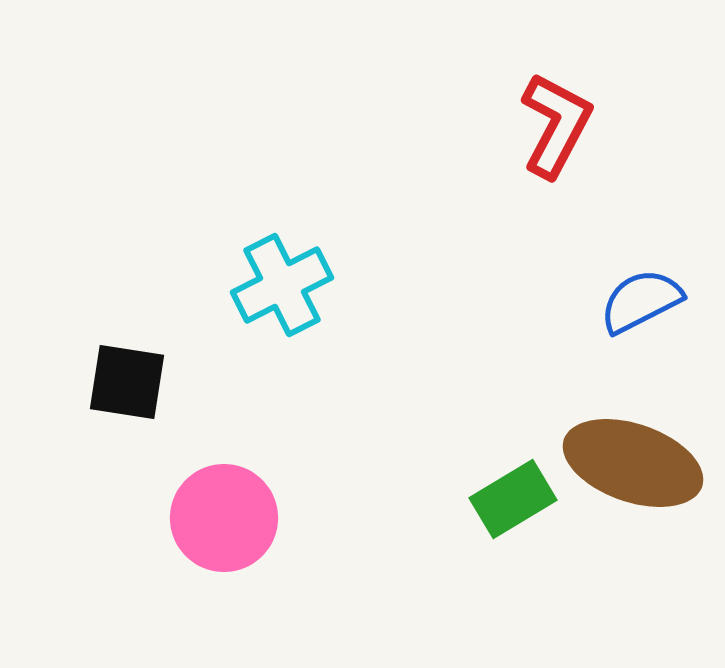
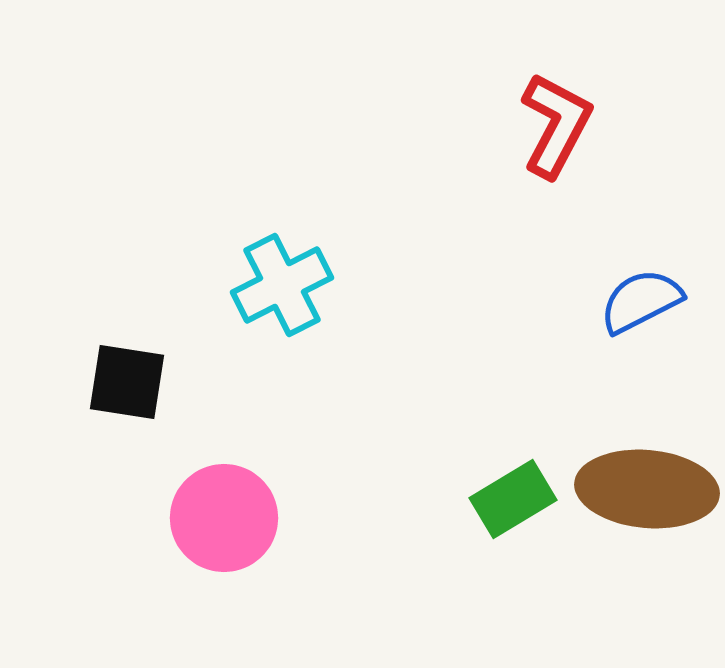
brown ellipse: moved 14 px right, 26 px down; rotated 14 degrees counterclockwise
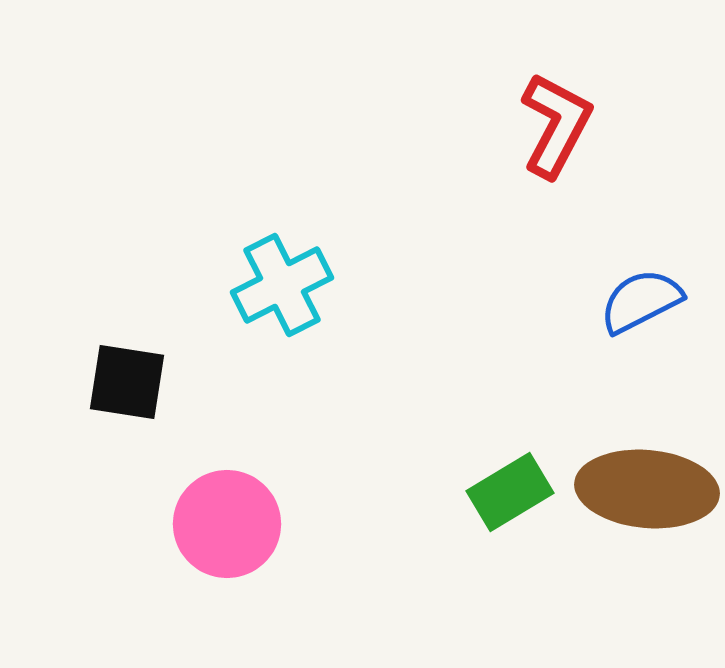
green rectangle: moved 3 px left, 7 px up
pink circle: moved 3 px right, 6 px down
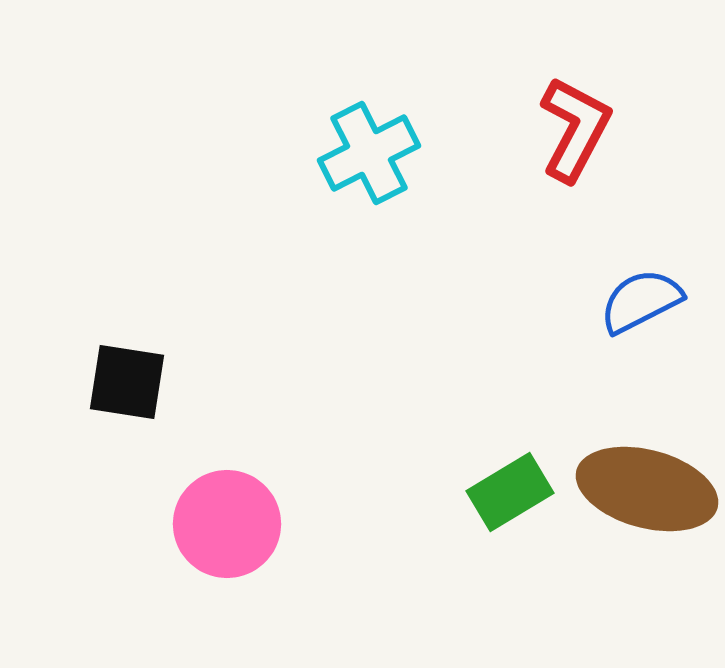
red L-shape: moved 19 px right, 4 px down
cyan cross: moved 87 px right, 132 px up
brown ellipse: rotated 10 degrees clockwise
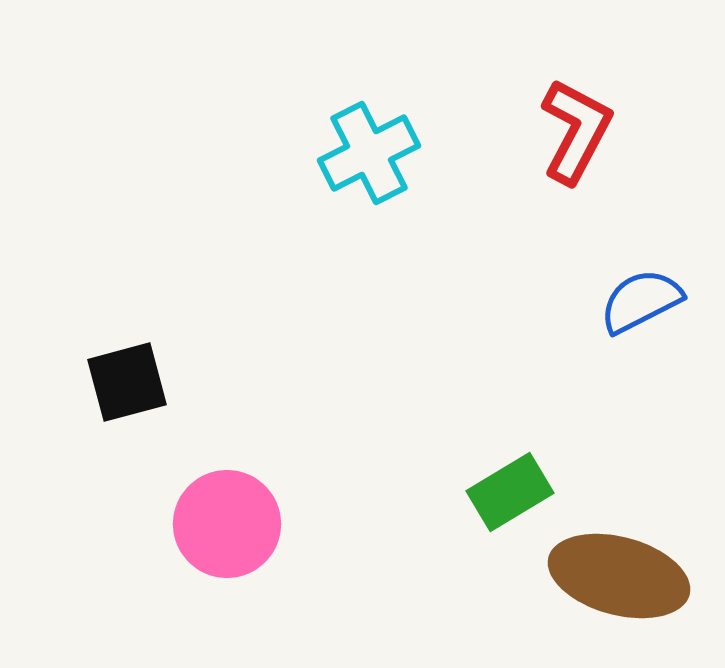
red L-shape: moved 1 px right, 2 px down
black square: rotated 24 degrees counterclockwise
brown ellipse: moved 28 px left, 87 px down
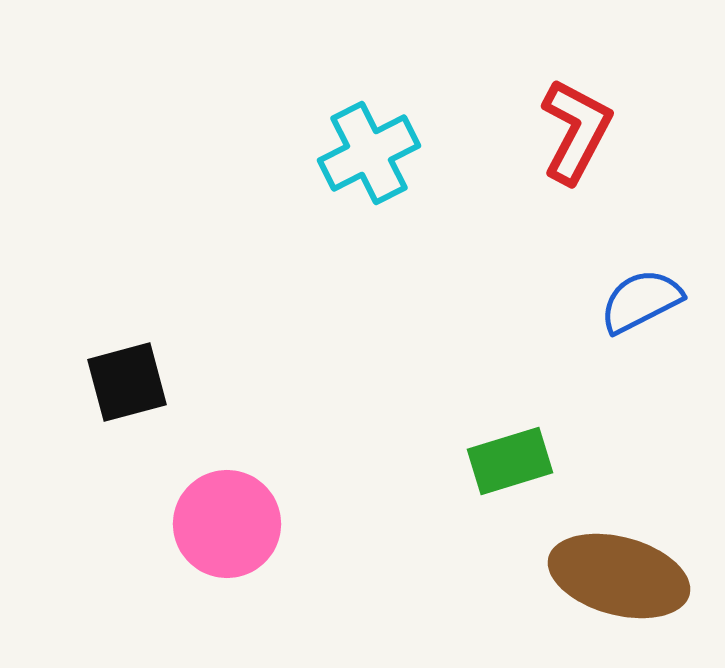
green rectangle: moved 31 px up; rotated 14 degrees clockwise
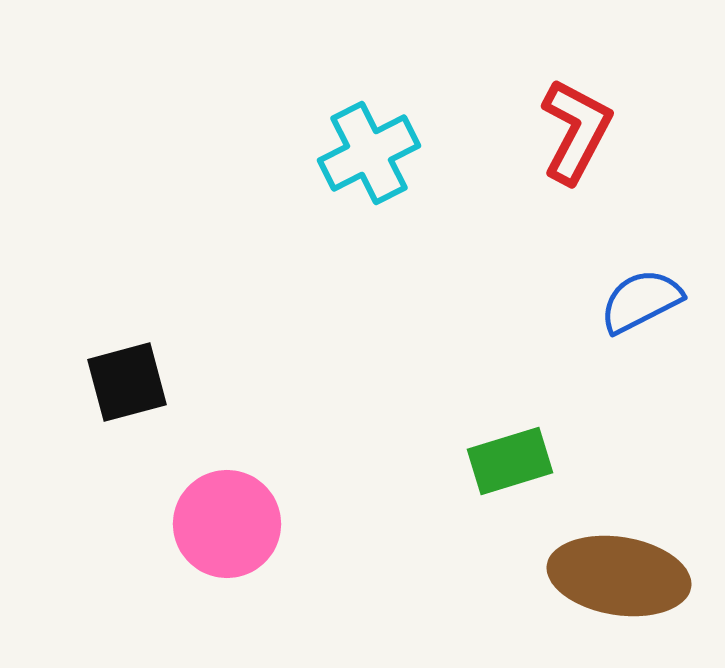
brown ellipse: rotated 6 degrees counterclockwise
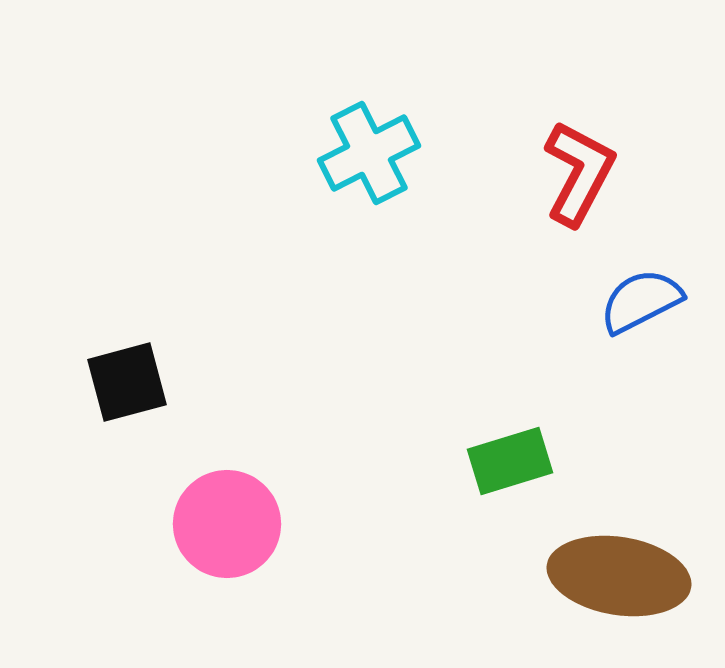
red L-shape: moved 3 px right, 42 px down
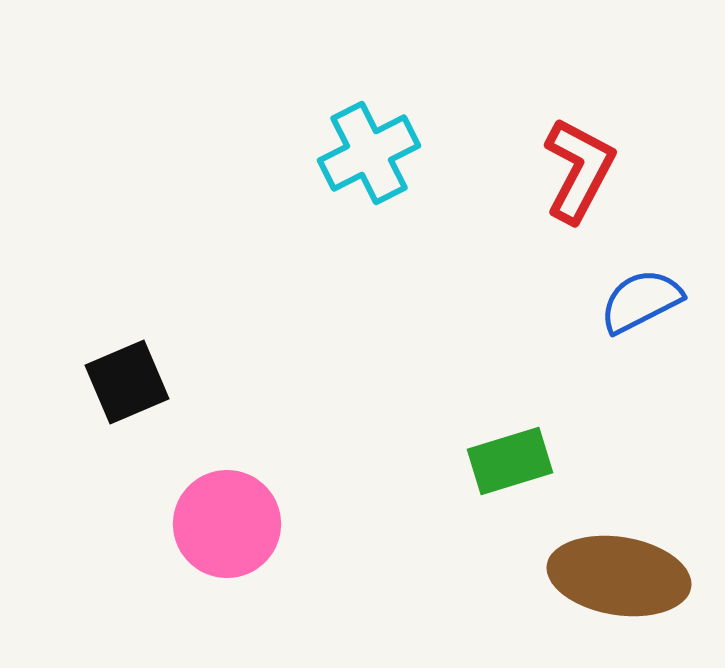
red L-shape: moved 3 px up
black square: rotated 8 degrees counterclockwise
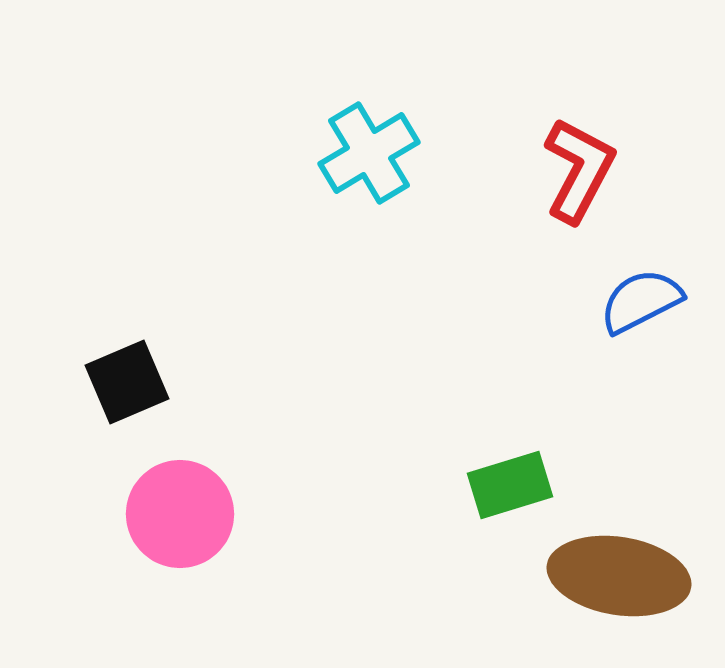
cyan cross: rotated 4 degrees counterclockwise
green rectangle: moved 24 px down
pink circle: moved 47 px left, 10 px up
